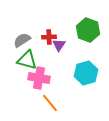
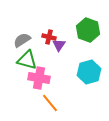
red cross: rotated 16 degrees clockwise
cyan hexagon: moved 3 px right, 1 px up
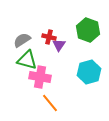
pink cross: moved 1 px right, 1 px up
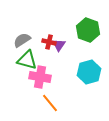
red cross: moved 5 px down
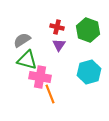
red cross: moved 8 px right, 15 px up
orange line: moved 9 px up; rotated 18 degrees clockwise
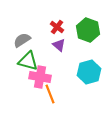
red cross: rotated 24 degrees clockwise
purple triangle: rotated 24 degrees counterclockwise
green triangle: moved 1 px right, 1 px down
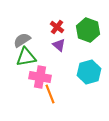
green triangle: moved 2 px left, 4 px up; rotated 25 degrees counterclockwise
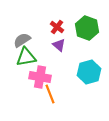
green hexagon: moved 1 px left, 2 px up
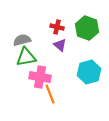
red cross: rotated 24 degrees counterclockwise
gray semicircle: rotated 18 degrees clockwise
purple triangle: moved 1 px right
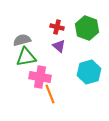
purple triangle: moved 1 px left, 1 px down
